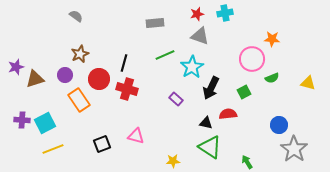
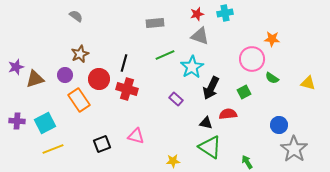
green semicircle: rotated 56 degrees clockwise
purple cross: moved 5 px left, 1 px down
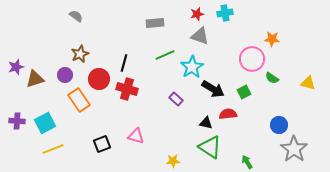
black arrow: moved 2 px right, 1 px down; rotated 85 degrees counterclockwise
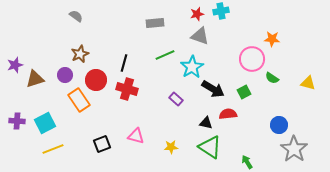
cyan cross: moved 4 px left, 2 px up
purple star: moved 1 px left, 2 px up
red circle: moved 3 px left, 1 px down
yellow star: moved 2 px left, 14 px up
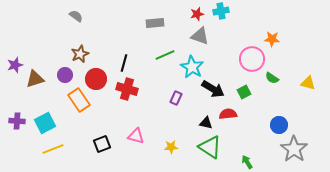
cyan star: rotated 10 degrees counterclockwise
red circle: moved 1 px up
purple rectangle: moved 1 px up; rotated 72 degrees clockwise
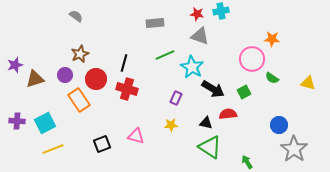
red star: rotated 24 degrees clockwise
yellow star: moved 22 px up
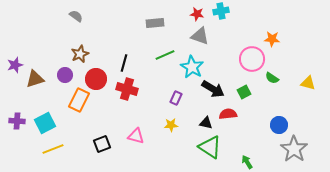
orange rectangle: rotated 60 degrees clockwise
